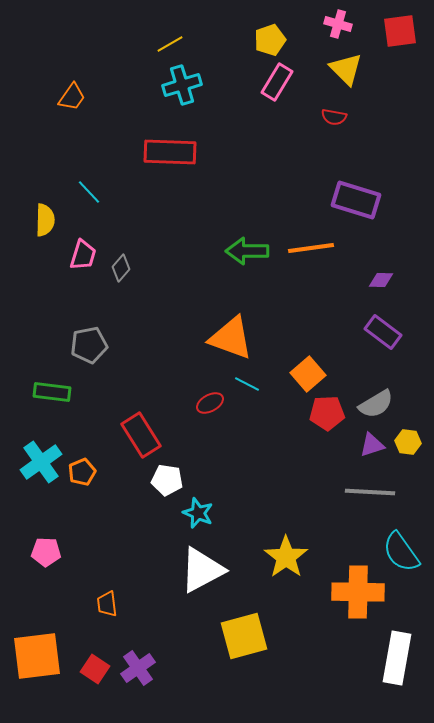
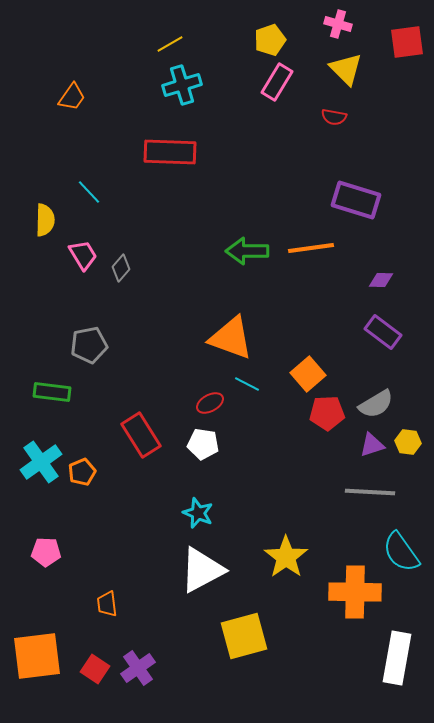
red square at (400, 31): moved 7 px right, 11 px down
pink trapezoid at (83, 255): rotated 48 degrees counterclockwise
white pentagon at (167, 480): moved 36 px right, 36 px up
orange cross at (358, 592): moved 3 px left
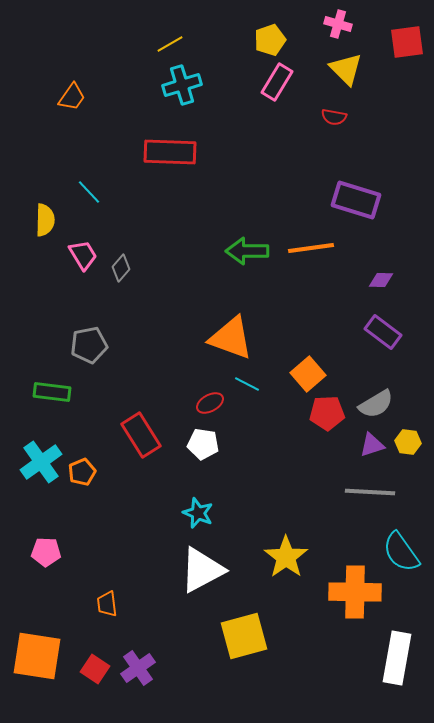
orange square at (37, 656): rotated 16 degrees clockwise
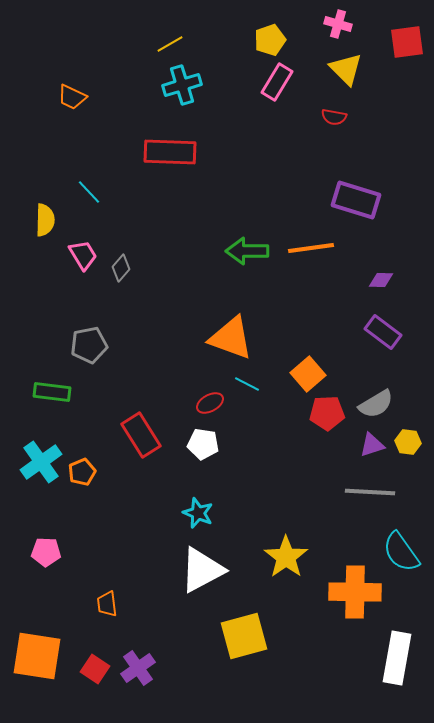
orange trapezoid at (72, 97): rotated 80 degrees clockwise
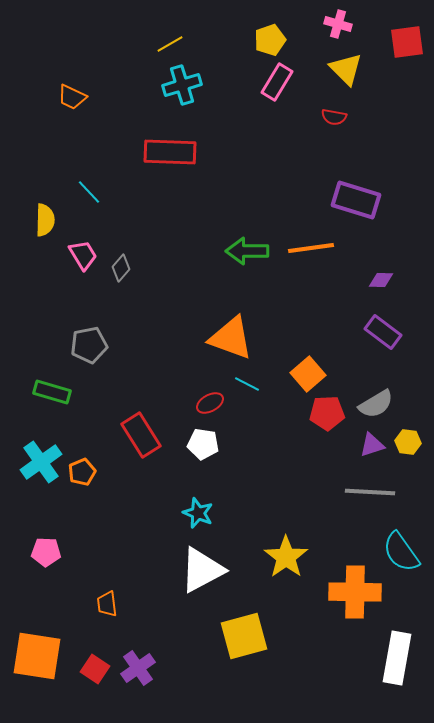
green rectangle at (52, 392): rotated 9 degrees clockwise
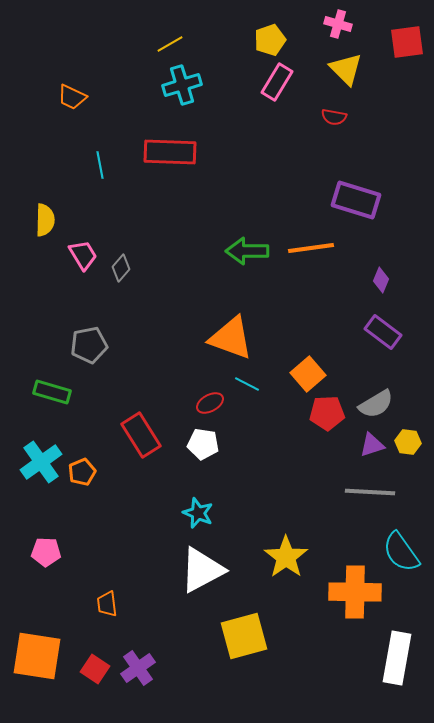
cyan line at (89, 192): moved 11 px right, 27 px up; rotated 32 degrees clockwise
purple diamond at (381, 280): rotated 70 degrees counterclockwise
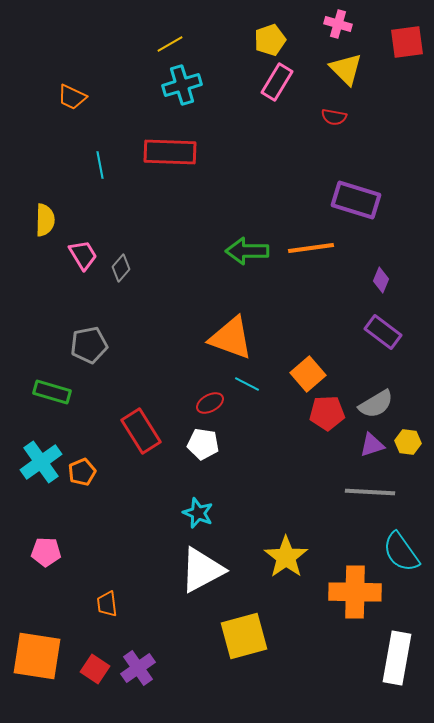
red rectangle at (141, 435): moved 4 px up
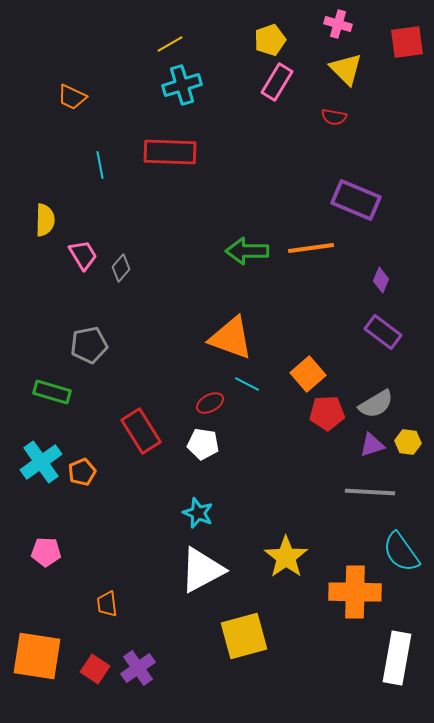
purple rectangle at (356, 200): rotated 6 degrees clockwise
